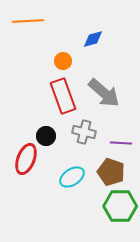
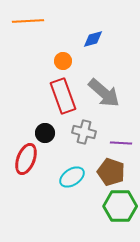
black circle: moved 1 px left, 3 px up
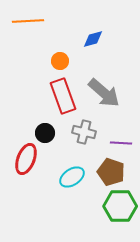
orange circle: moved 3 px left
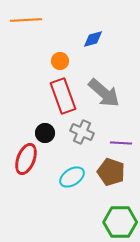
orange line: moved 2 px left, 1 px up
gray cross: moved 2 px left; rotated 10 degrees clockwise
green hexagon: moved 16 px down
